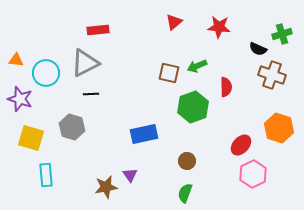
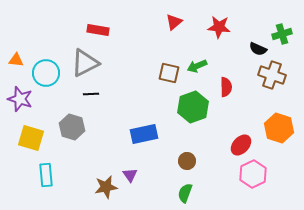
red rectangle: rotated 15 degrees clockwise
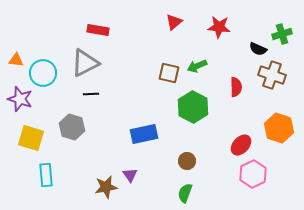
cyan circle: moved 3 px left
red semicircle: moved 10 px right
green hexagon: rotated 12 degrees counterclockwise
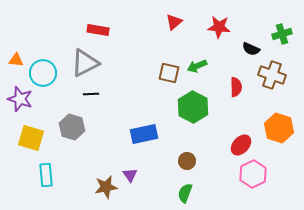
black semicircle: moved 7 px left
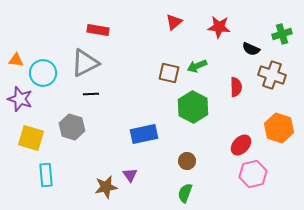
pink hexagon: rotated 12 degrees clockwise
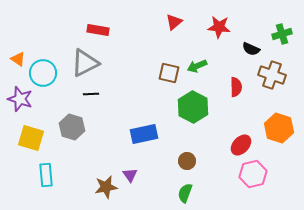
orange triangle: moved 2 px right, 1 px up; rotated 28 degrees clockwise
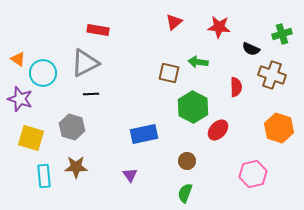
green arrow: moved 1 px right, 4 px up; rotated 30 degrees clockwise
red ellipse: moved 23 px left, 15 px up
cyan rectangle: moved 2 px left, 1 px down
brown star: moved 30 px left, 20 px up; rotated 10 degrees clockwise
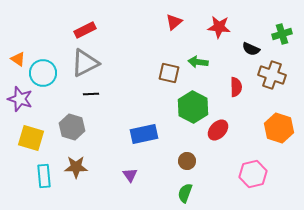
red rectangle: moved 13 px left; rotated 35 degrees counterclockwise
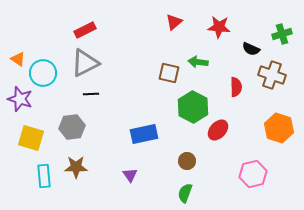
gray hexagon: rotated 25 degrees counterclockwise
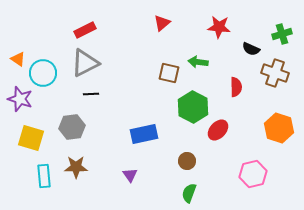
red triangle: moved 12 px left, 1 px down
brown cross: moved 3 px right, 2 px up
green semicircle: moved 4 px right
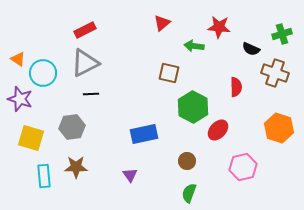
green arrow: moved 4 px left, 16 px up
pink hexagon: moved 10 px left, 7 px up
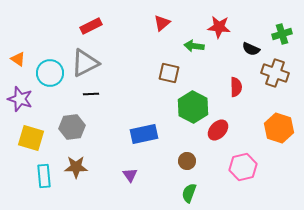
red rectangle: moved 6 px right, 4 px up
cyan circle: moved 7 px right
